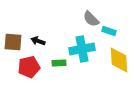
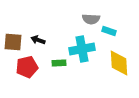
gray semicircle: rotated 42 degrees counterclockwise
black arrow: moved 1 px up
yellow diamond: moved 3 px down
red pentagon: moved 2 px left
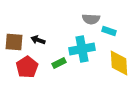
brown square: moved 1 px right
green rectangle: rotated 24 degrees counterclockwise
red pentagon: rotated 20 degrees counterclockwise
